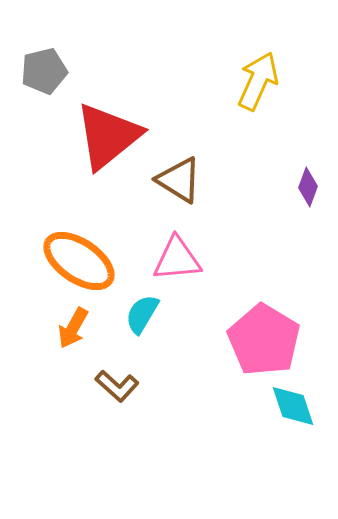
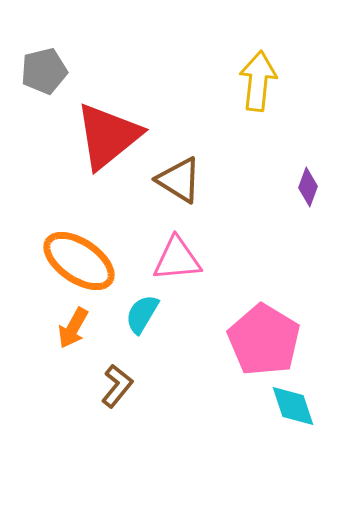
yellow arrow: rotated 18 degrees counterclockwise
brown L-shape: rotated 93 degrees counterclockwise
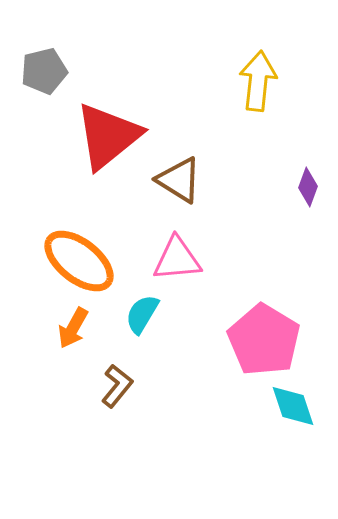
orange ellipse: rotated 4 degrees clockwise
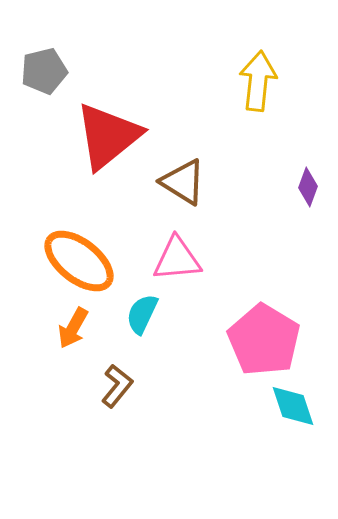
brown triangle: moved 4 px right, 2 px down
cyan semicircle: rotated 6 degrees counterclockwise
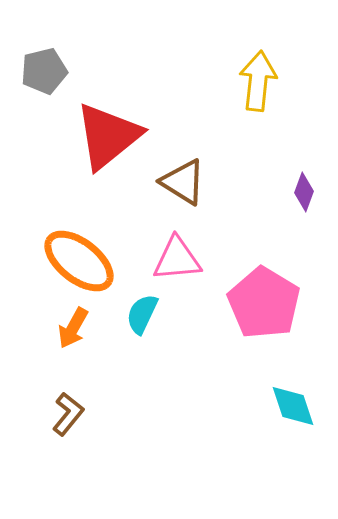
purple diamond: moved 4 px left, 5 px down
pink pentagon: moved 37 px up
brown L-shape: moved 49 px left, 28 px down
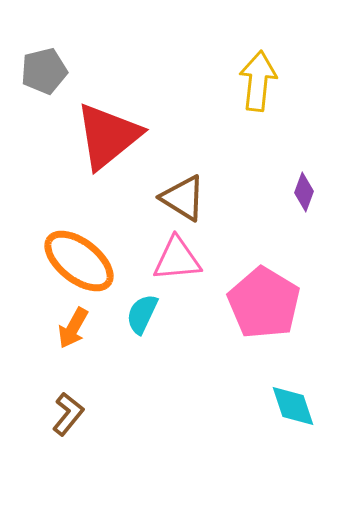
brown triangle: moved 16 px down
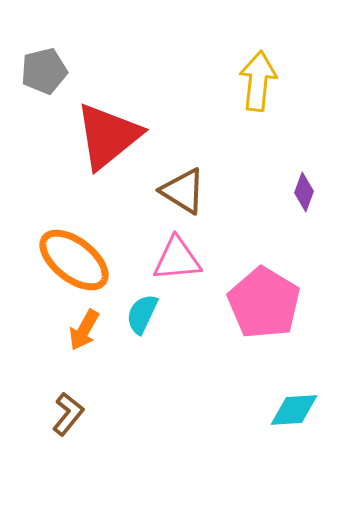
brown triangle: moved 7 px up
orange ellipse: moved 5 px left, 1 px up
orange arrow: moved 11 px right, 2 px down
cyan diamond: moved 1 px right, 4 px down; rotated 75 degrees counterclockwise
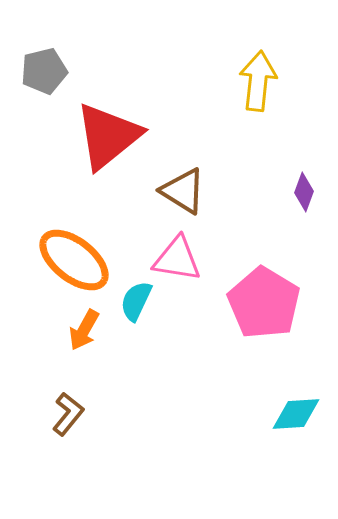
pink triangle: rotated 14 degrees clockwise
cyan semicircle: moved 6 px left, 13 px up
cyan diamond: moved 2 px right, 4 px down
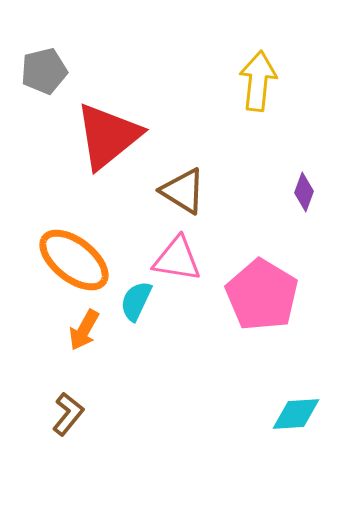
pink pentagon: moved 2 px left, 8 px up
